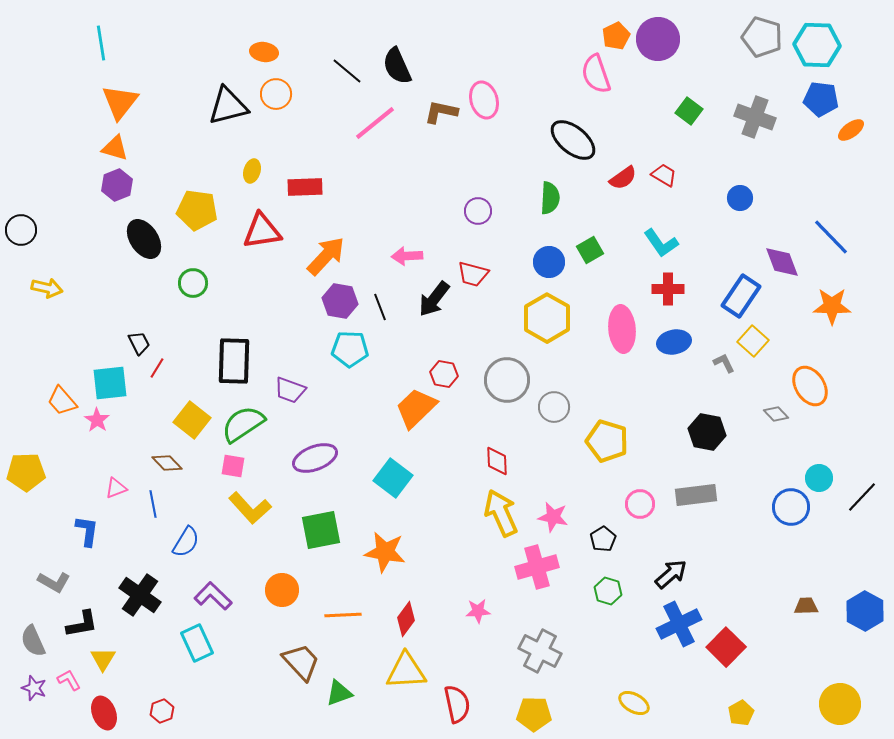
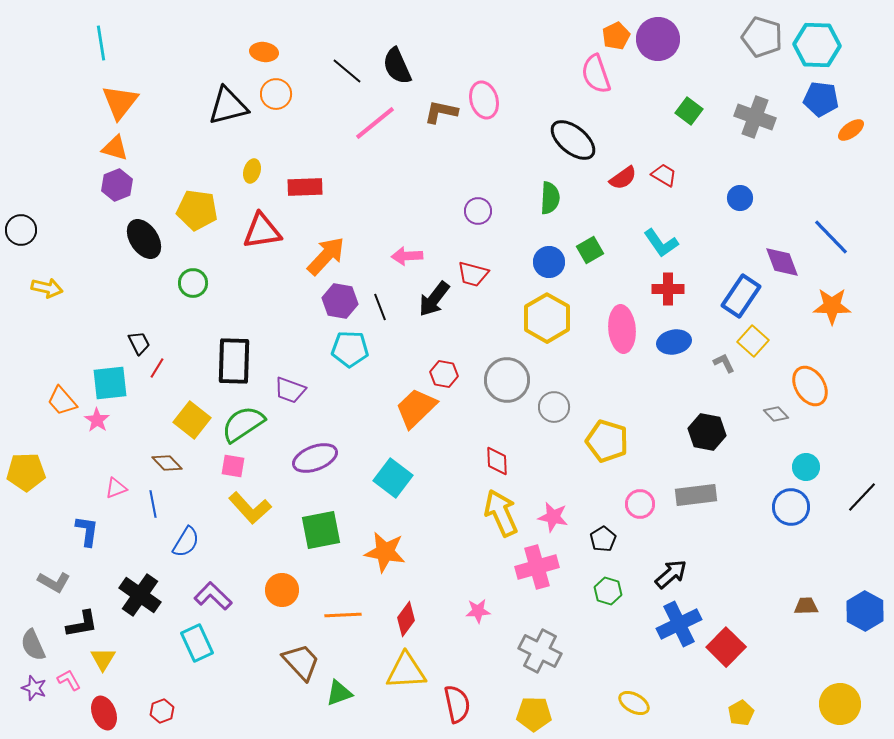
cyan circle at (819, 478): moved 13 px left, 11 px up
gray semicircle at (33, 641): moved 4 px down
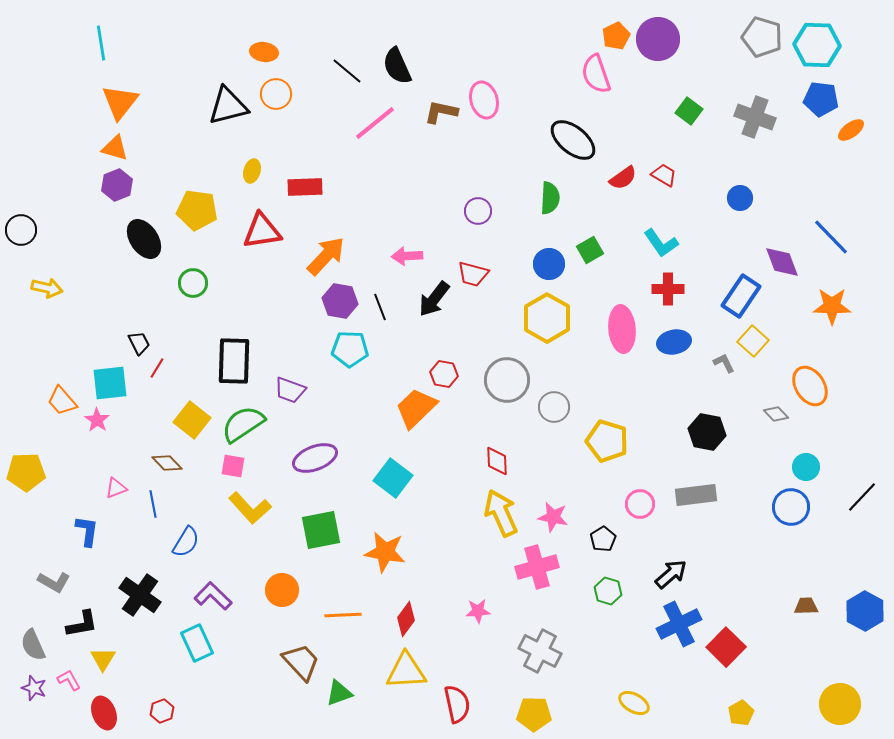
blue circle at (549, 262): moved 2 px down
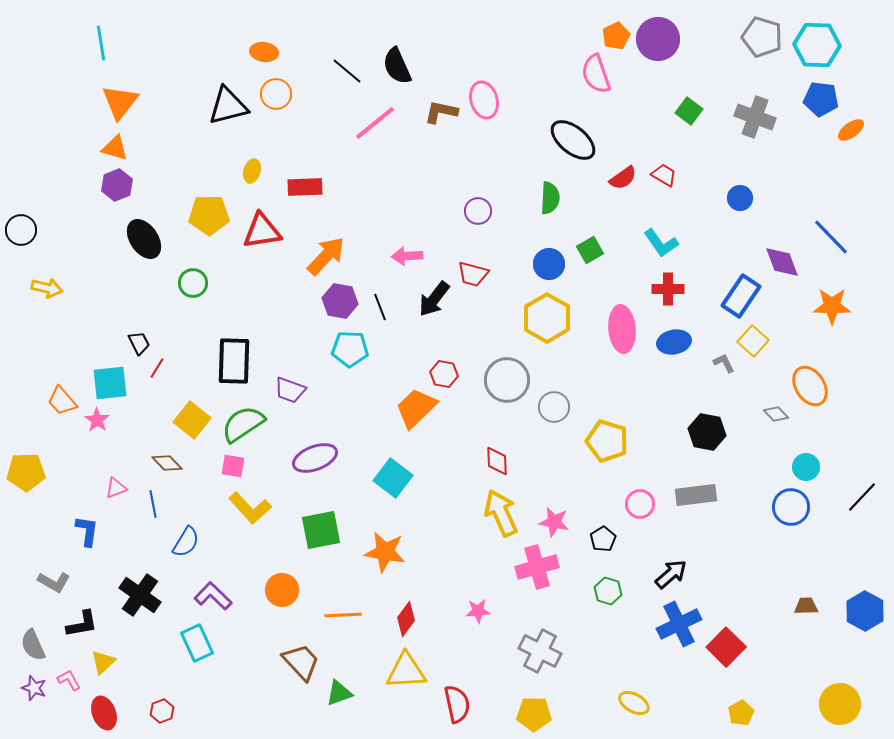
yellow pentagon at (197, 210): moved 12 px right, 5 px down; rotated 9 degrees counterclockwise
pink star at (553, 517): moved 1 px right, 5 px down
yellow triangle at (103, 659): moved 3 px down; rotated 16 degrees clockwise
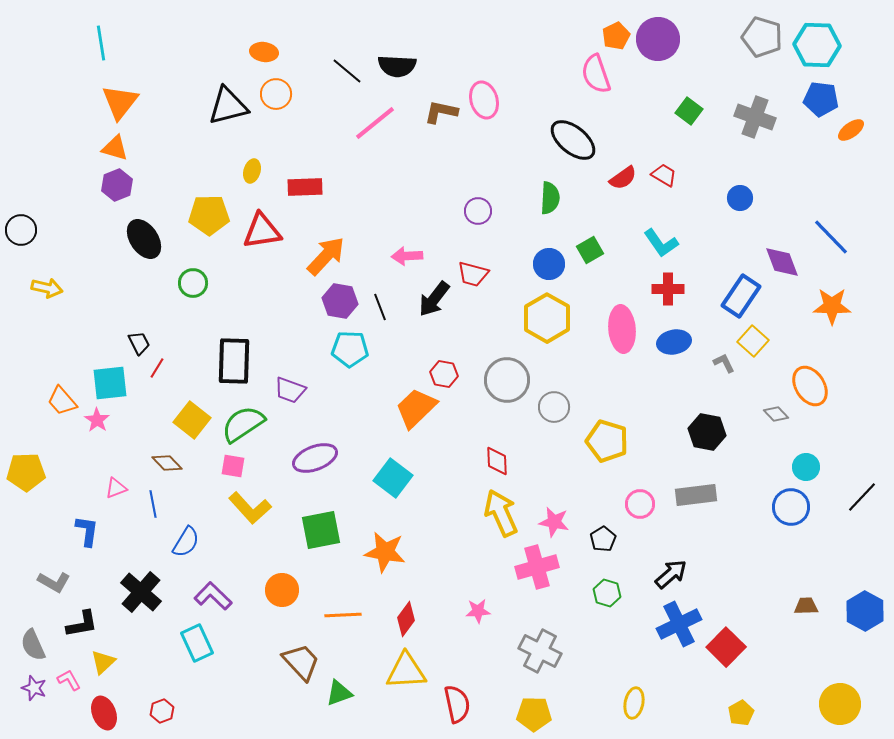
black semicircle at (397, 66): rotated 63 degrees counterclockwise
green hexagon at (608, 591): moved 1 px left, 2 px down
black cross at (140, 595): moved 1 px right, 3 px up; rotated 6 degrees clockwise
yellow ellipse at (634, 703): rotated 72 degrees clockwise
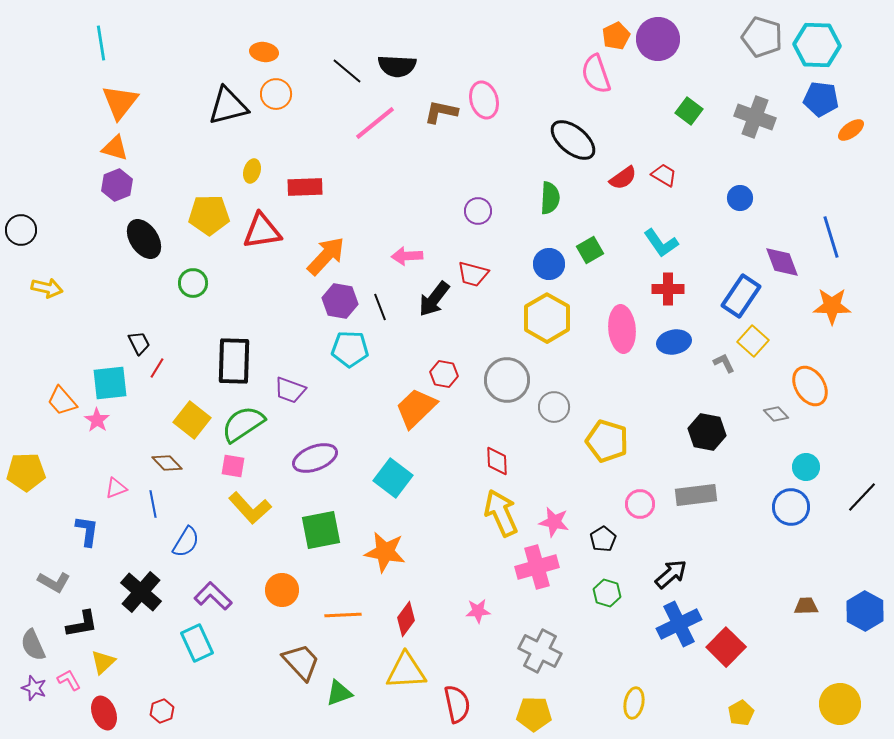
blue line at (831, 237): rotated 27 degrees clockwise
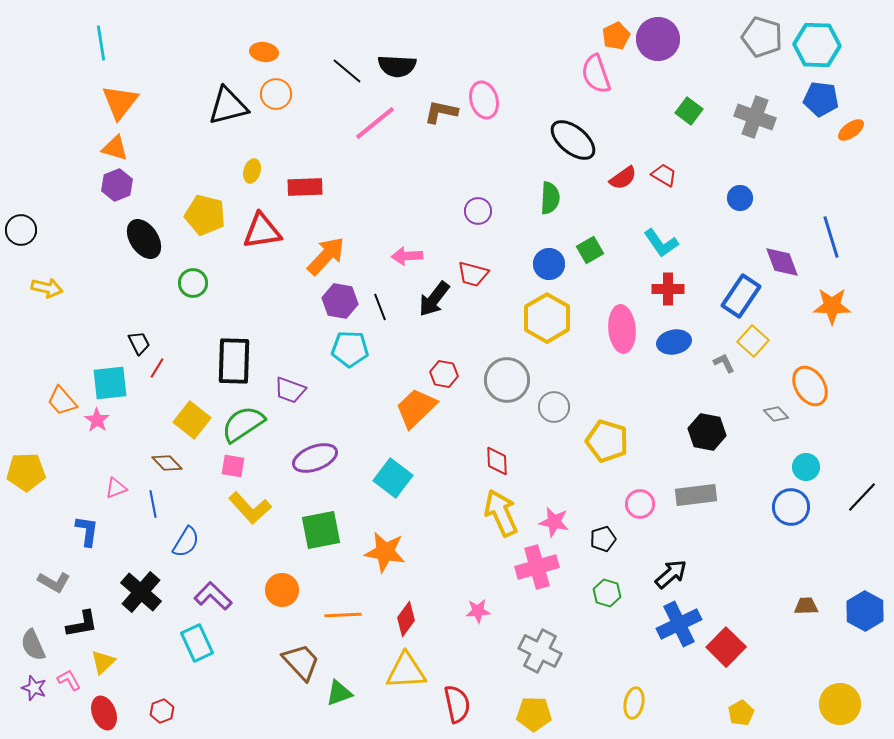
yellow pentagon at (209, 215): moved 4 px left; rotated 15 degrees clockwise
black pentagon at (603, 539): rotated 15 degrees clockwise
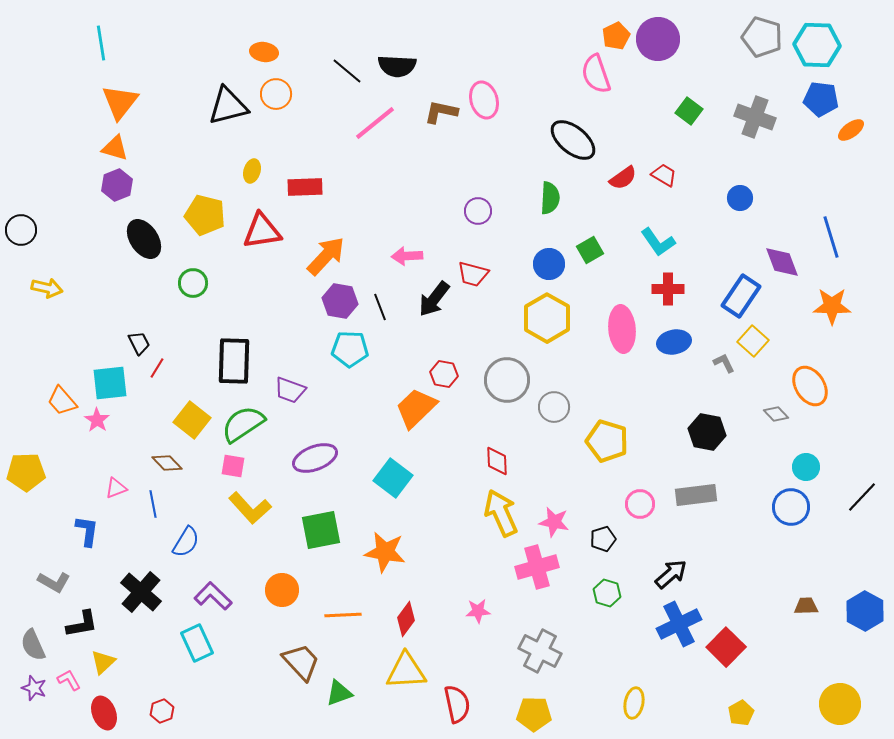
cyan L-shape at (661, 243): moved 3 px left, 1 px up
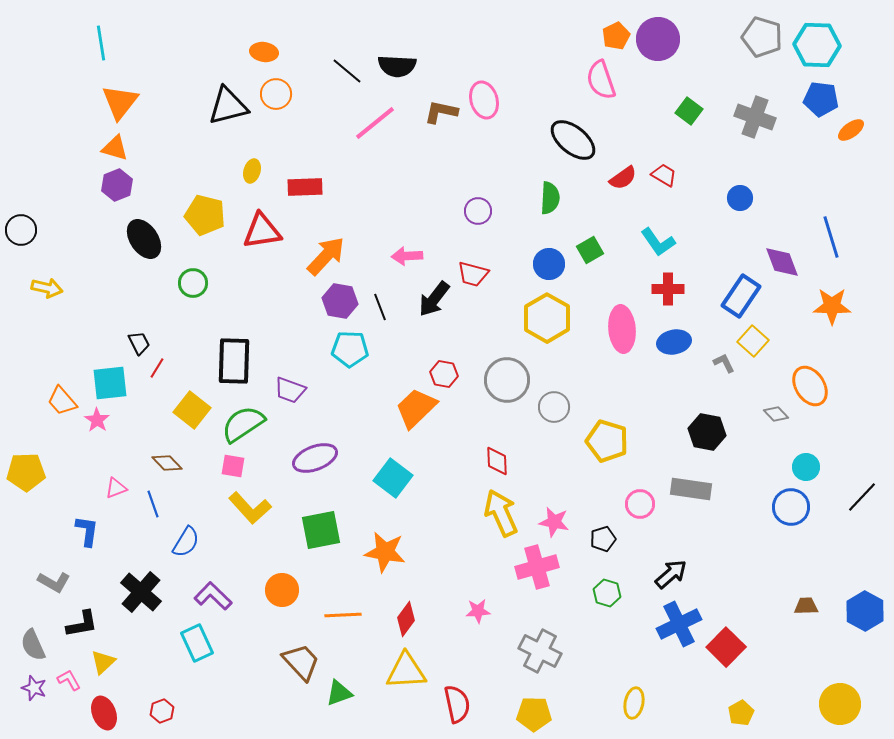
pink semicircle at (596, 74): moved 5 px right, 6 px down
yellow square at (192, 420): moved 10 px up
gray rectangle at (696, 495): moved 5 px left, 6 px up; rotated 15 degrees clockwise
blue line at (153, 504): rotated 8 degrees counterclockwise
